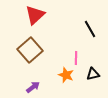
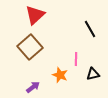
brown square: moved 3 px up
pink line: moved 1 px down
orange star: moved 6 px left
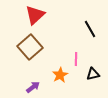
orange star: rotated 21 degrees clockwise
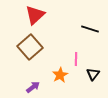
black line: rotated 42 degrees counterclockwise
black triangle: rotated 40 degrees counterclockwise
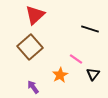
pink line: rotated 56 degrees counterclockwise
purple arrow: rotated 88 degrees counterclockwise
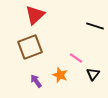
black line: moved 5 px right, 3 px up
brown square: rotated 20 degrees clockwise
pink line: moved 1 px up
orange star: rotated 21 degrees counterclockwise
purple arrow: moved 3 px right, 6 px up
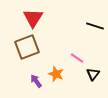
red triangle: moved 2 px left, 3 px down; rotated 15 degrees counterclockwise
brown square: moved 3 px left
pink line: moved 1 px right
orange star: moved 4 px left, 1 px up
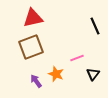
red triangle: rotated 45 degrees clockwise
black line: rotated 48 degrees clockwise
brown square: moved 4 px right
pink line: rotated 56 degrees counterclockwise
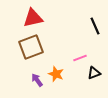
pink line: moved 3 px right
black triangle: moved 1 px right, 1 px up; rotated 32 degrees clockwise
purple arrow: moved 1 px right, 1 px up
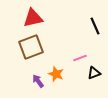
purple arrow: moved 1 px right, 1 px down
